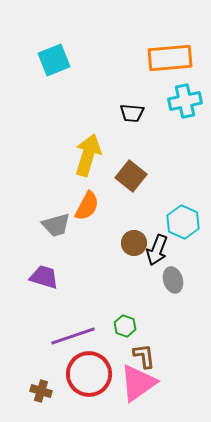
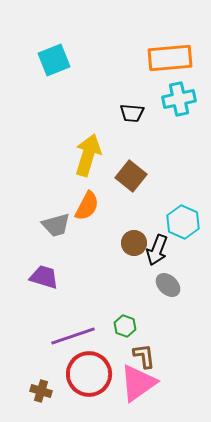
cyan cross: moved 6 px left, 2 px up
gray ellipse: moved 5 px left, 5 px down; rotated 30 degrees counterclockwise
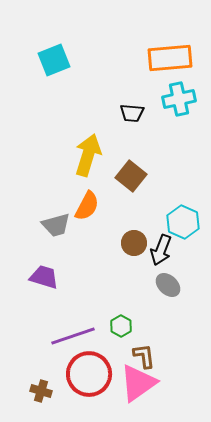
black arrow: moved 4 px right
green hexagon: moved 4 px left; rotated 10 degrees clockwise
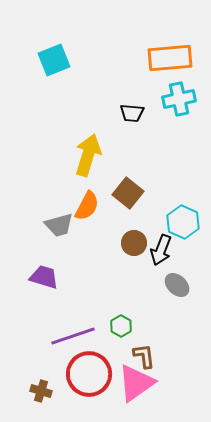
brown square: moved 3 px left, 17 px down
gray trapezoid: moved 3 px right
gray ellipse: moved 9 px right
pink triangle: moved 2 px left
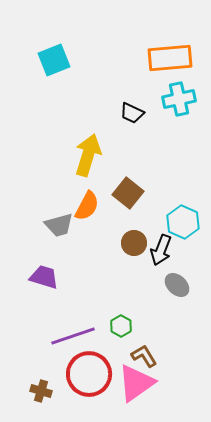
black trapezoid: rotated 20 degrees clockwise
brown L-shape: rotated 24 degrees counterclockwise
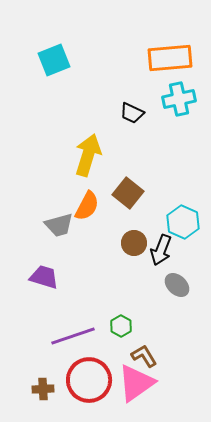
red circle: moved 6 px down
brown cross: moved 2 px right, 2 px up; rotated 20 degrees counterclockwise
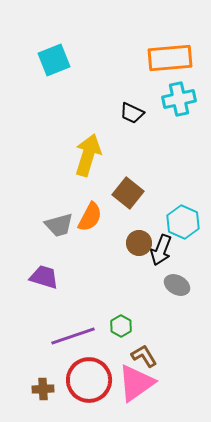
orange semicircle: moved 3 px right, 11 px down
brown circle: moved 5 px right
gray ellipse: rotated 15 degrees counterclockwise
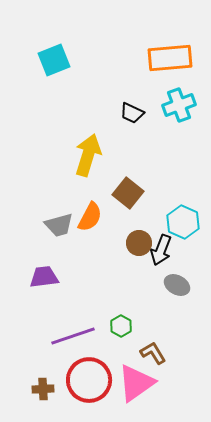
cyan cross: moved 6 px down; rotated 8 degrees counterclockwise
purple trapezoid: rotated 24 degrees counterclockwise
brown L-shape: moved 9 px right, 3 px up
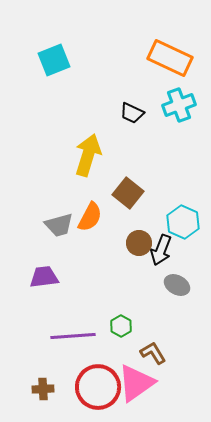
orange rectangle: rotated 30 degrees clockwise
purple line: rotated 15 degrees clockwise
red circle: moved 9 px right, 7 px down
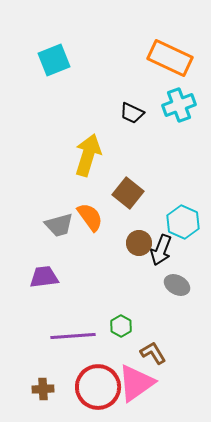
orange semicircle: rotated 64 degrees counterclockwise
